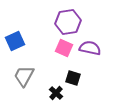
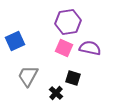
gray trapezoid: moved 4 px right
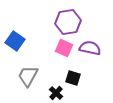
blue square: rotated 30 degrees counterclockwise
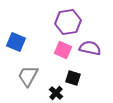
blue square: moved 1 px right, 1 px down; rotated 12 degrees counterclockwise
pink square: moved 1 px left, 2 px down
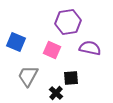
pink square: moved 11 px left
black square: moved 2 px left; rotated 21 degrees counterclockwise
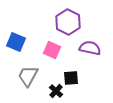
purple hexagon: rotated 25 degrees counterclockwise
black cross: moved 2 px up
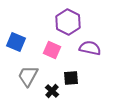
black cross: moved 4 px left
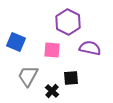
pink square: rotated 18 degrees counterclockwise
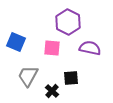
pink square: moved 2 px up
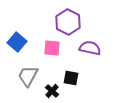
blue square: moved 1 px right; rotated 18 degrees clockwise
black square: rotated 14 degrees clockwise
